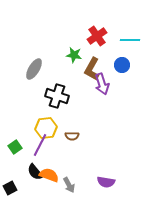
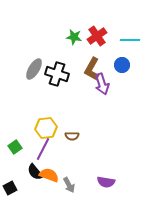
green star: moved 18 px up
black cross: moved 22 px up
purple line: moved 3 px right, 4 px down
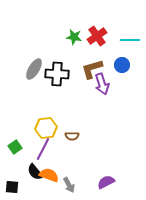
brown L-shape: rotated 45 degrees clockwise
black cross: rotated 15 degrees counterclockwise
purple semicircle: rotated 144 degrees clockwise
black square: moved 2 px right, 1 px up; rotated 32 degrees clockwise
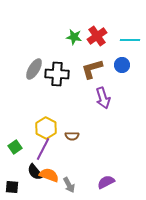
purple arrow: moved 1 px right, 14 px down
yellow hexagon: rotated 25 degrees counterclockwise
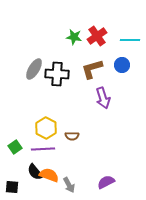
purple line: rotated 60 degrees clockwise
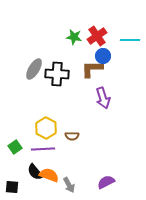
blue circle: moved 19 px left, 9 px up
brown L-shape: rotated 15 degrees clockwise
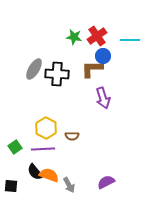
black square: moved 1 px left, 1 px up
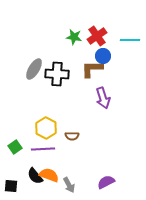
black semicircle: moved 4 px down
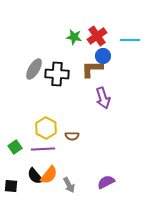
orange semicircle: rotated 108 degrees clockwise
